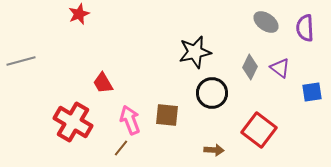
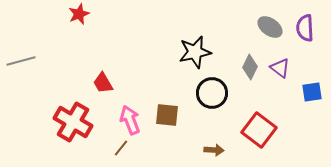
gray ellipse: moved 4 px right, 5 px down
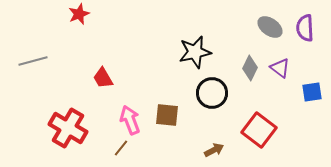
gray line: moved 12 px right
gray diamond: moved 1 px down
red trapezoid: moved 5 px up
red cross: moved 5 px left, 6 px down
brown arrow: rotated 30 degrees counterclockwise
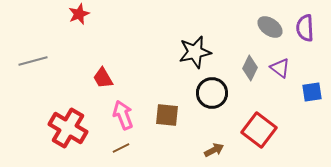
pink arrow: moved 7 px left, 5 px up
brown line: rotated 24 degrees clockwise
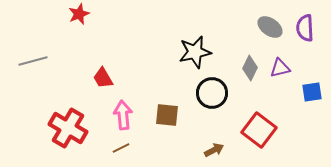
purple triangle: rotated 50 degrees counterclockwise
pink arrow: rotated 16 degrees clockwise
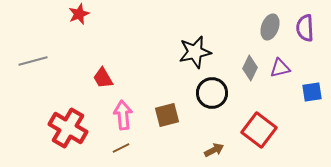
gray ellipse: rotated 75 degrees clockwise
brown square: rotated 20 degrees counterclockwise
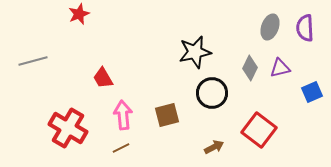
blue square: rotated 15 degrees counterclockwise
brown arrow: moved 3 px up
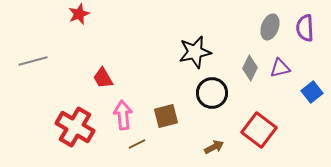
blue square: rotated 15 degrees counterclockwise
brown square: moved 1 px left, 1 px down
red cross: moved 7 px right, 1 px up
brown line: moved 16 px right, 4 px up
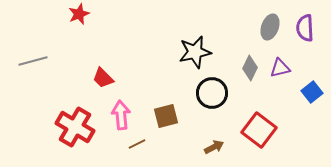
red trapezoid: rotated 15 degrees counterclockwise
pink arrow: moved 2 px left
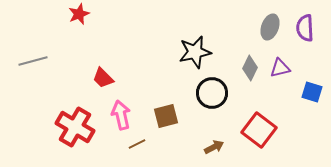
blue square: rotated 35 degrees counterclockwise
pink arrow: rotated 8 degrees counterclockwise
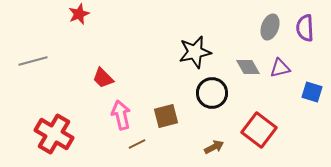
gray diamond: moved 2 px left, 1 px up; rotated 55 degrees counterclockwise
red cross: moved 21 px left, 7 px down
